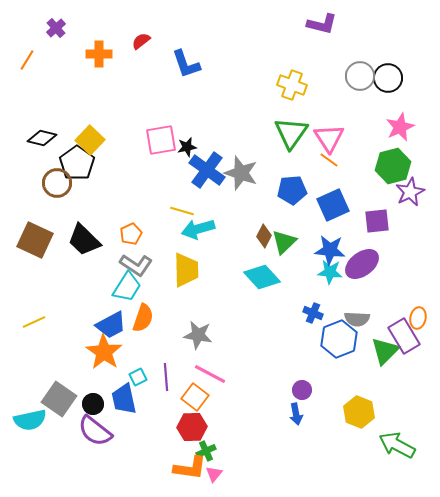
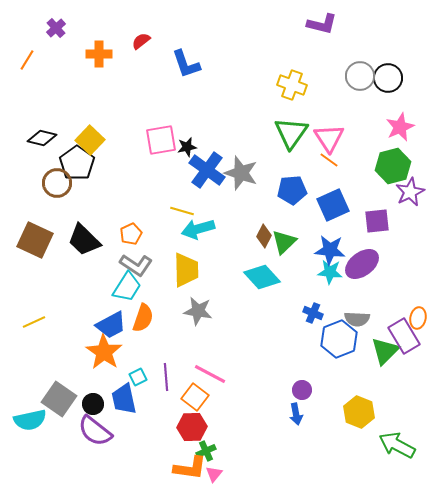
gray star at (198, 335): moved 24 px up
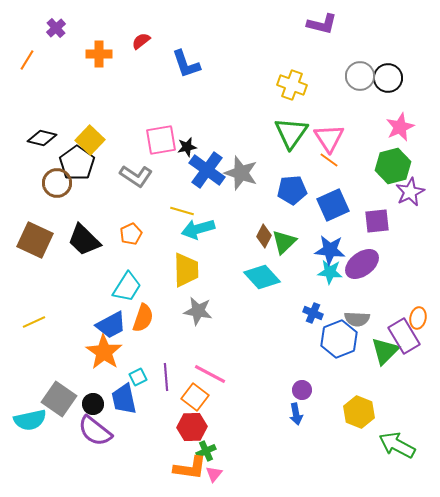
gray L-shape at (136, 265): moved 89 px up
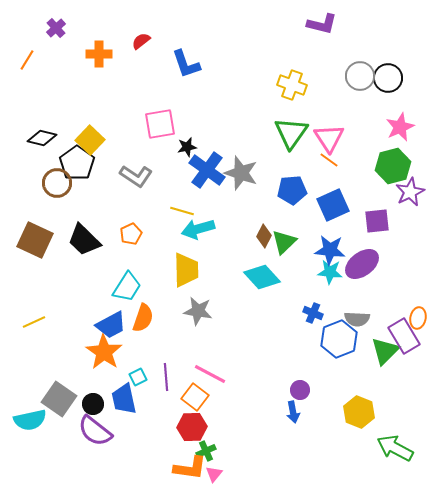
pink square at (161, 140): moved 1 px left, 16 px up
purple circle at (302, 390): moved 2 px left
blue arrow at (296, 414): moved 3 px left, 2 px up
green arrow at (397, 445): moved 2 px left, 3 px down
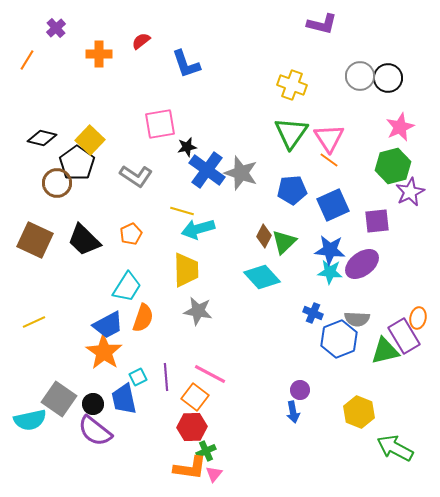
blue trapezoid at (111, 325): moved 3 px left
green triangle at (385, 351): rotated 32 degrees clockwise
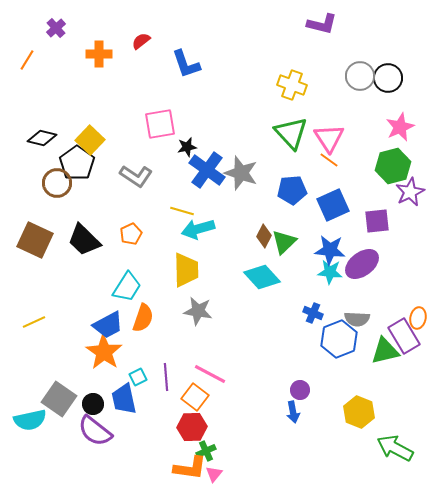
green triangle at (291, 133): rotated 18 degrees counterclockwise
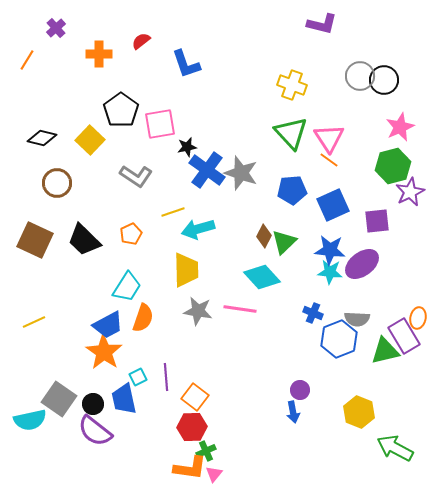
black circle at (388, 78): moved 4 px left, 2 px down
black pentagon at (77, 163): moved 44 px right, 53 px up
yellow line at (182, 211): moved 9 px left, 1 px down; rotated 35 degrees counterclockwise
pink line at (210, 374): moved 30 px right, 65 px up; rotated 20 degrees counterclockwise
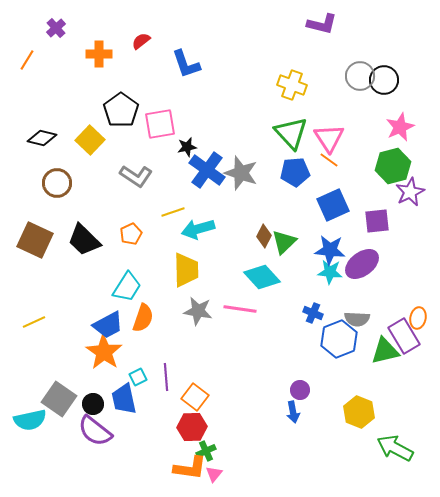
blue pentagon at (292, 190): moved 3 px right, 18 px up
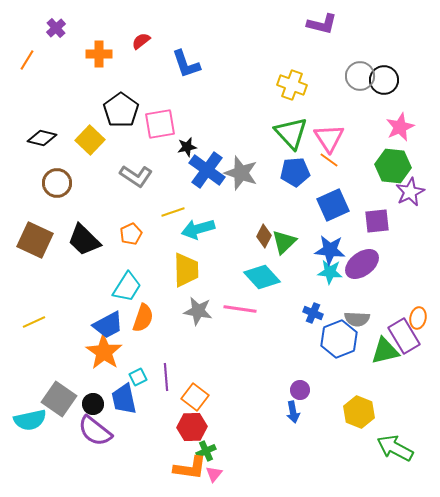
green hexagon at (393, 166): rotated 20 degrees clockwise
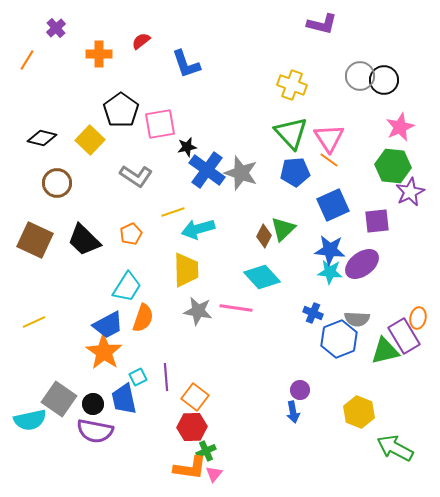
green triangle at (284, 242): moved 1 px left, 13 px up
pink line at (240, 309): moved 4 px left, 1 px up
purple semicircle at (95, 431): rotated 27 degrees counterclockwise
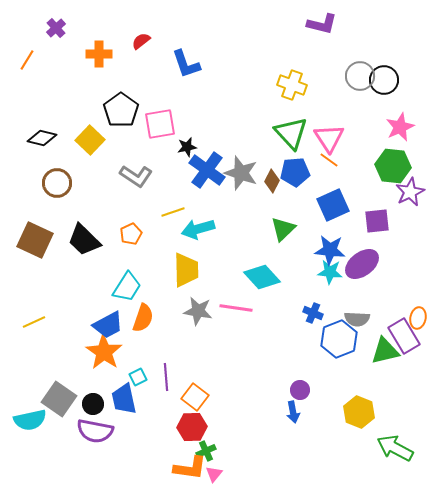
brown diamond at (264, 236): moved 8 px right, 55 px up
